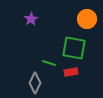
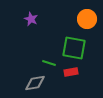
purple star: rotated 16 degrees counterclockwise
gray diamond: rotated 55 degrees clockwise
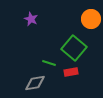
orange circle: moved 4 px right
green square: rotated 30 degrees clockwise
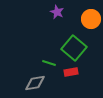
purple star: moved 26 px right, 7 px up
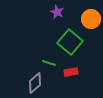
green square: moved 4 px left, 6 px up
gray diamond: rotated 30 degrees counterclockwise
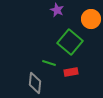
purple star: moved 2 px up
gray diamond: rotated 45 degrees counterclockwise
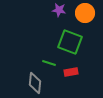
purple star: moved 2 px right; rotated 16 degrees counterclockwise
orange circle: moved 6 px left, 6 px up
green square: rotated 20 degrees counterclockwise
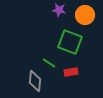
orange circle: moved 2 px down
green line: rotated 16 degrees clockwise
gray diamond: moved 2 px up
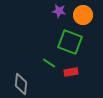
purple star: moved 1 px down
orange circle: moved 2 px left
gray diamond: moved 14 px left, 3 px down
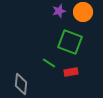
purple star: rotated 24 degrees counterclockwise
orange circle: moved 3 px up
